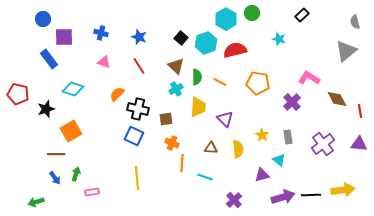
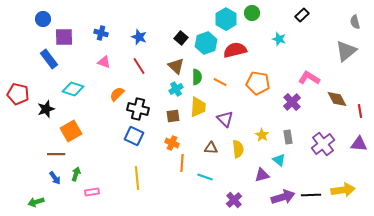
brown square at (166, 119): moved 7 px right, 3 px up
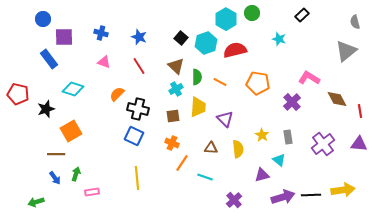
orange line at (182, 163): rotated 30 degrees clockwise
